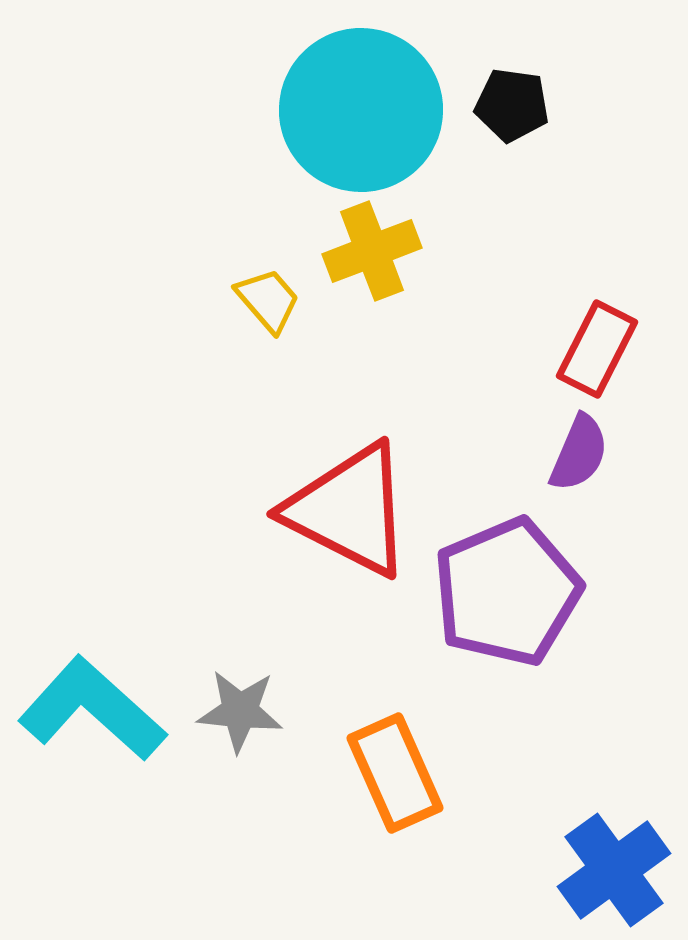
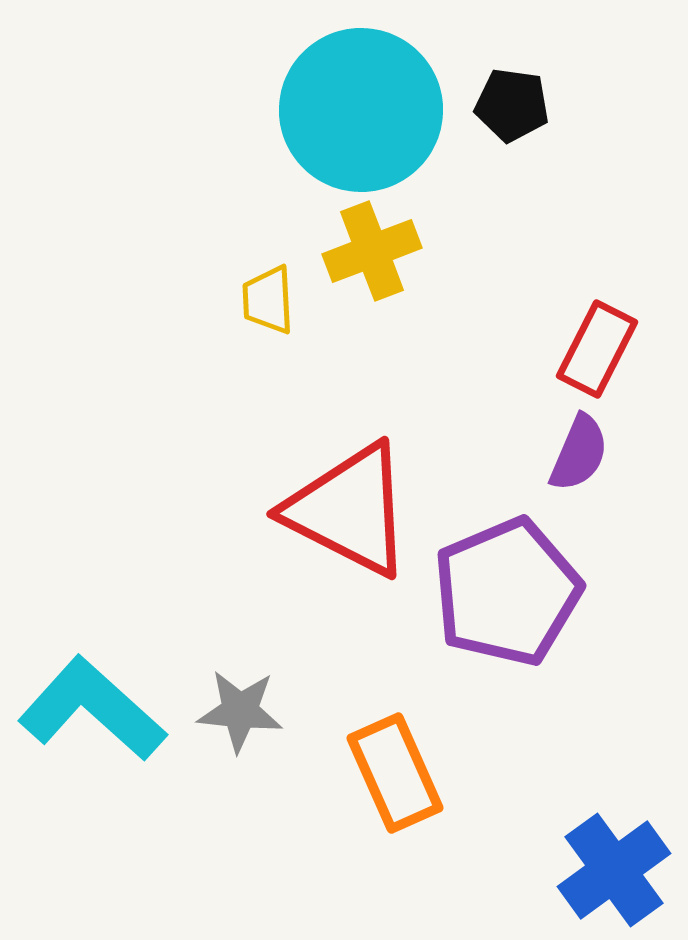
yellow trapezoid: rotated 142 degrees counterclockwise
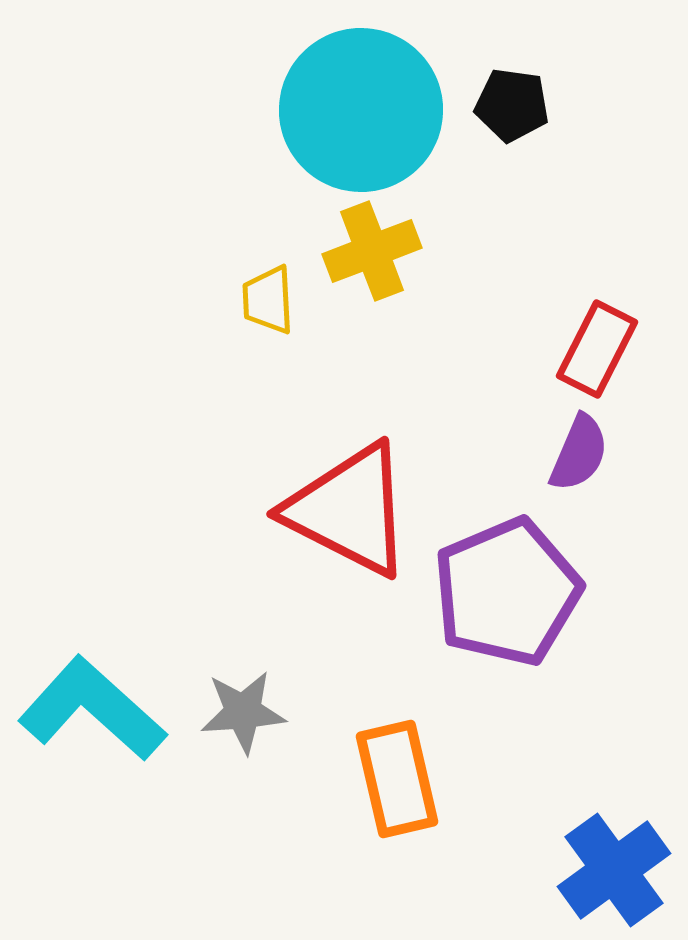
gray star: moved 3 px right, 1 px down; rotated 10 degrees counterclockwise
orange rectangle: moved 2 px right, 6 px down; rotated 11 degrees clockwise
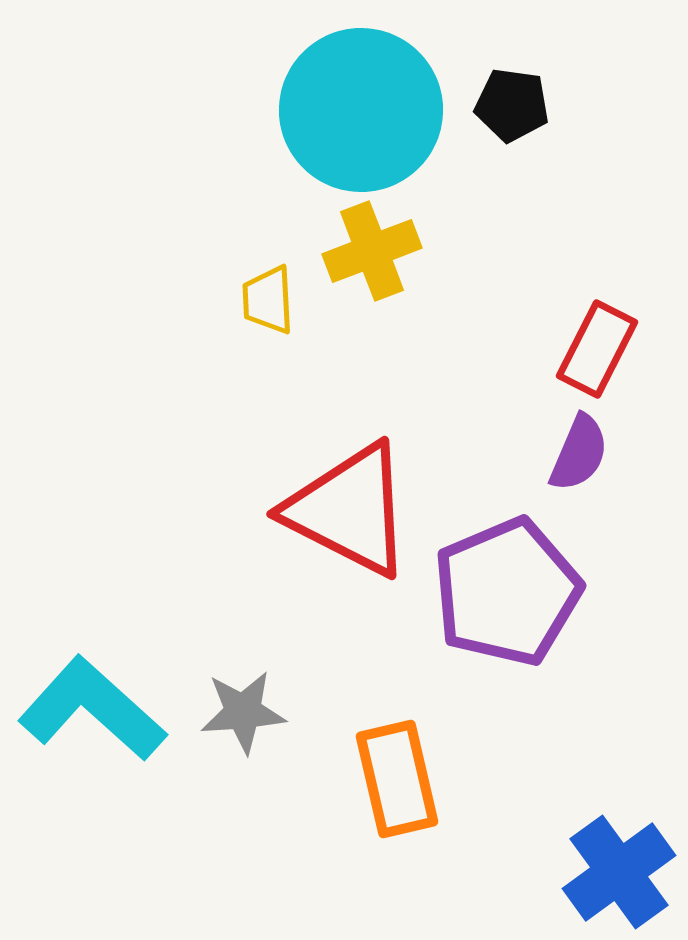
blue cross: moved 5 px right, 2 px down
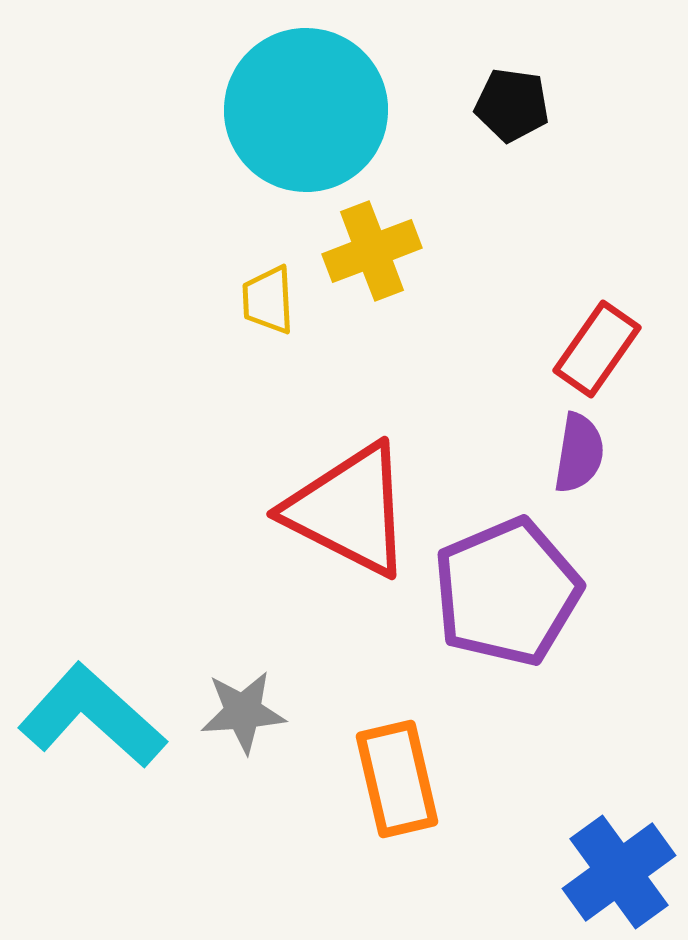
cyan circle: moved 55 px left
red rectangle: rotated 8 degrees clockwise
purple semicircle: rotated 14 degrees counterclockwise
cyan L-shape: moved 7 px down
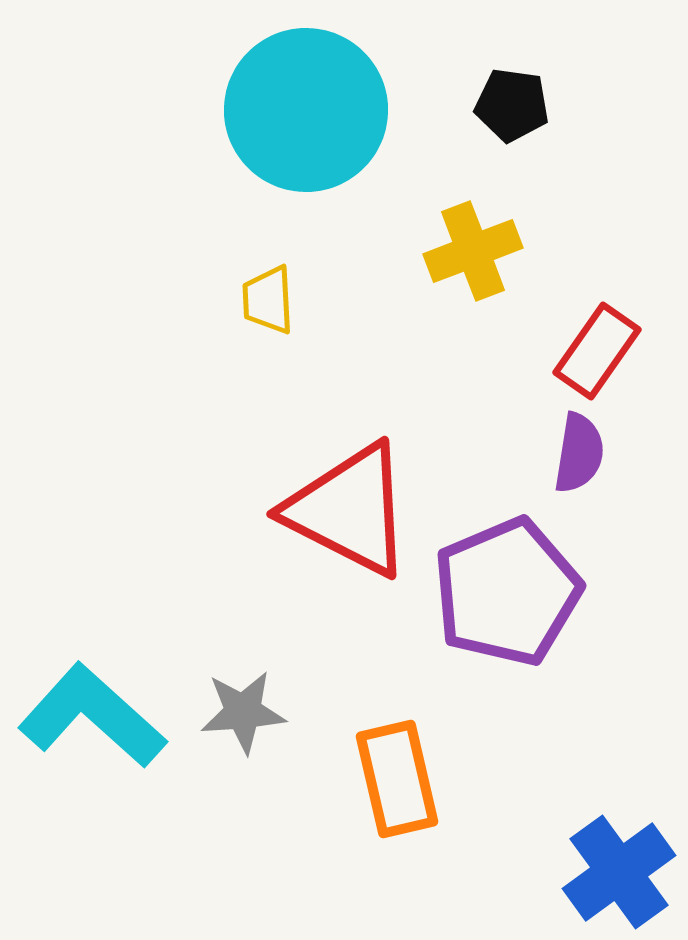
yellow cross: moved 101 px right
red rectangle: moved 2 px down
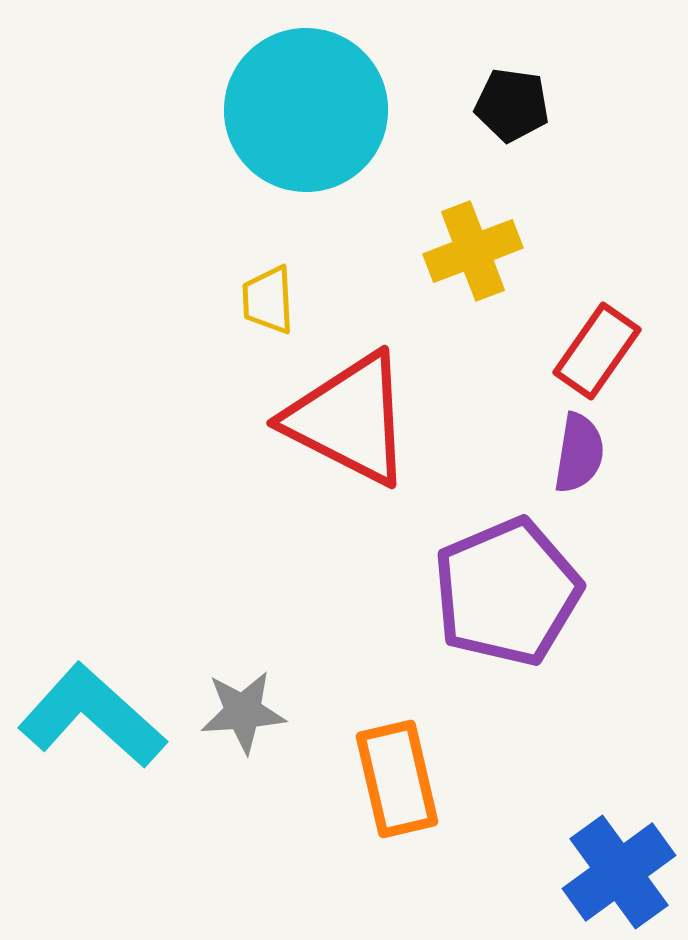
red triangle: moved 91 px up
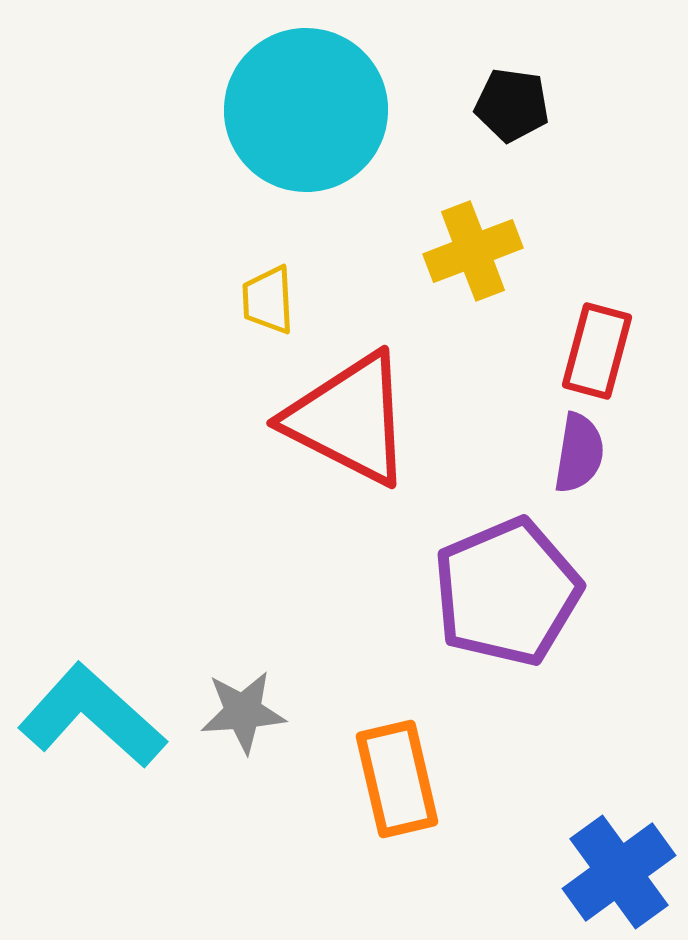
red rectangle: rotated 20 degrees counterclockwise
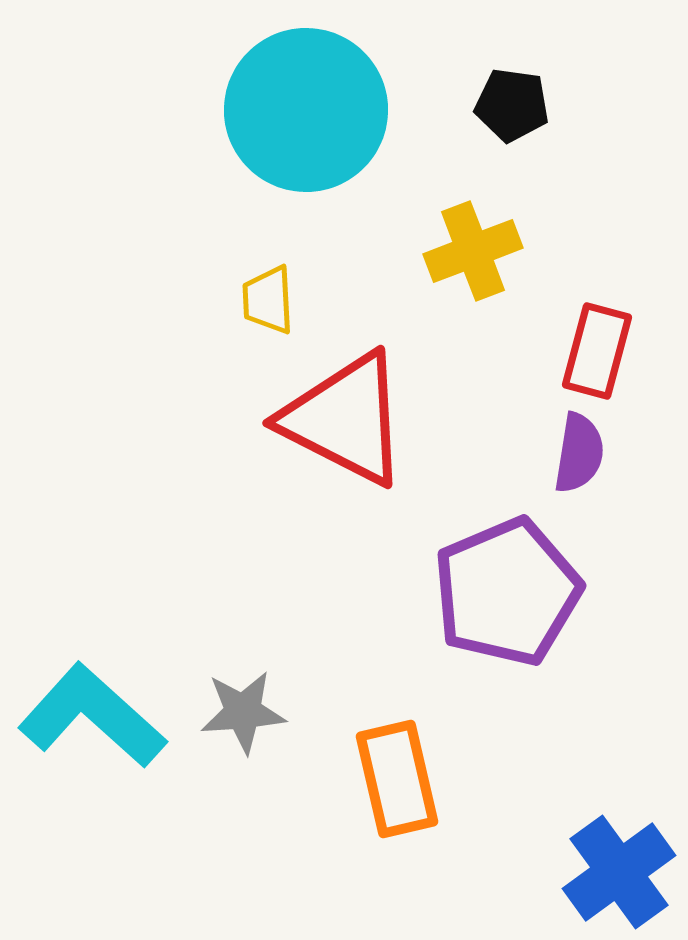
red triangle: moved 4 px left
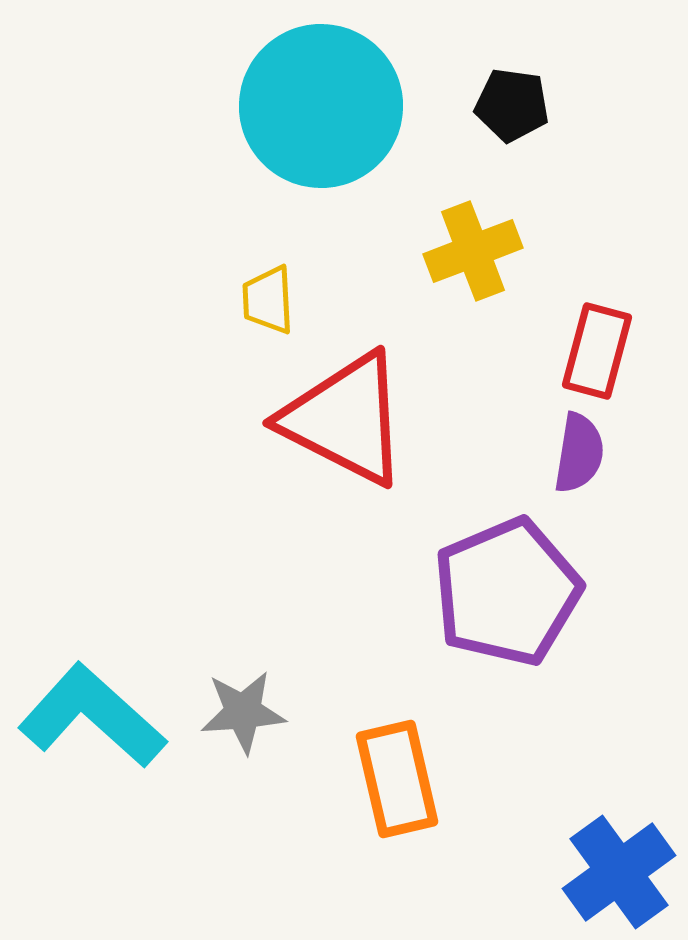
cyan circle: moved 15 px right, 4 px up
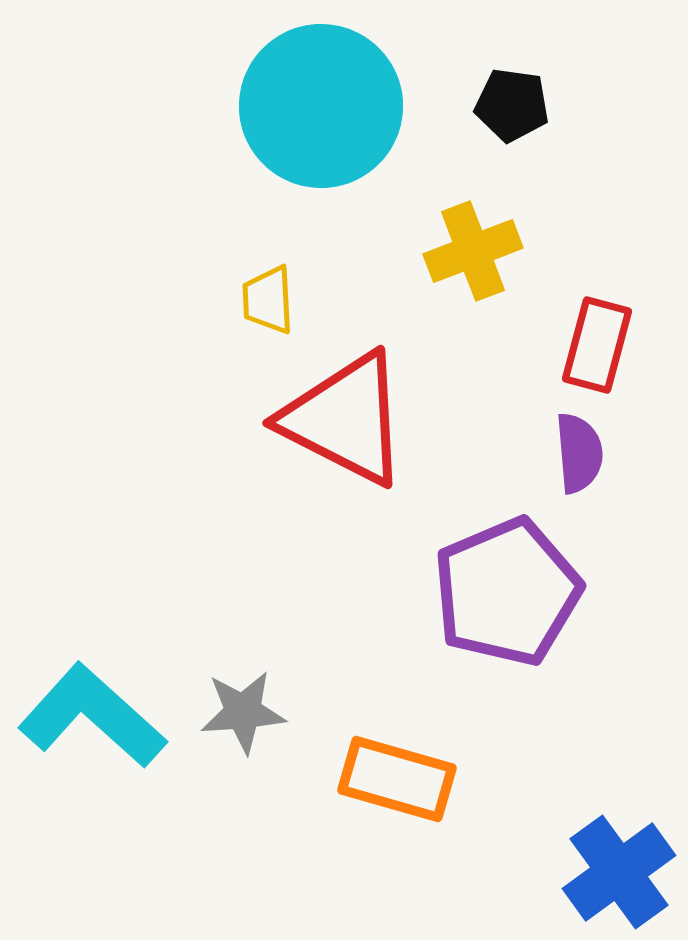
red rectangle: moved 6 px up
purple semicircle: rotated 14 degrees counterclockwise
orange rectangle: rotated 61 degrees counterclockwise
